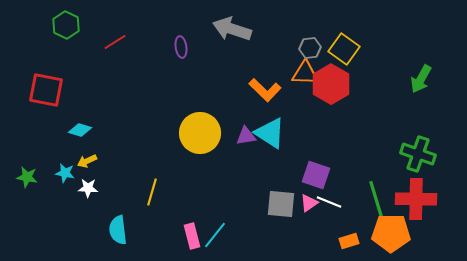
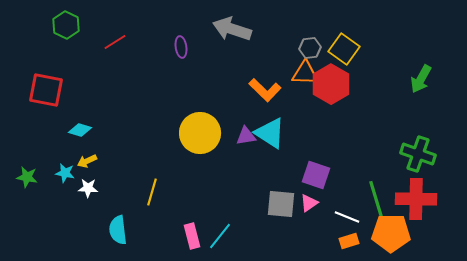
white line: moved 18 px right, 15 px down
cyan line: moved 5 px right, 1 px down
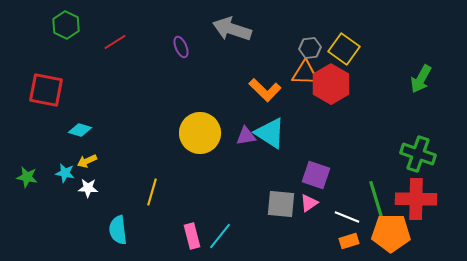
purple ellipse: rotated 15 degrees counterclockwise
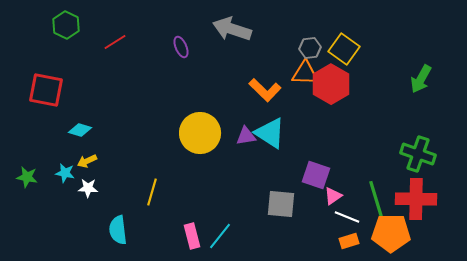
pink triangle: moved 24 px right, 7 px up
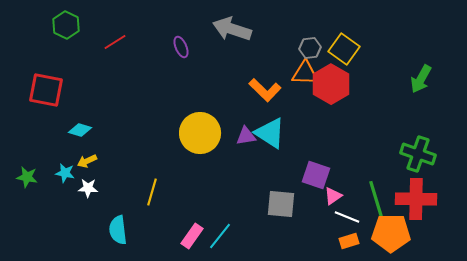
pink rectangle: rotated 50 degrees clockwise
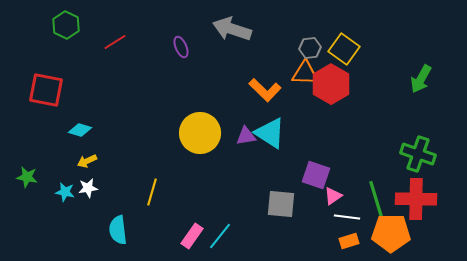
cyan star: moved 19 px down
white star: rotated 12 degrees counterclockwise
white line: rotated 15 degrees counterclockwise
